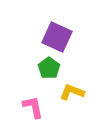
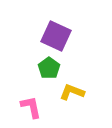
purple square: moved 1 px left, 1 px up
pink L-shape: moved 2 px left
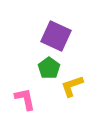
yellow L-shape: moved 6 px up; rotated 40 degrees counterclockwise
pink L-shape: moved 6 px left, 8 px up
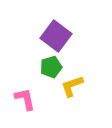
purple square: rotated 12 degrees clockwise
green pentagon: moved 2 px right, 1 px up; rotated 20 degrees clockwise
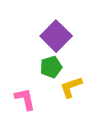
purple square: rotated 8 degrees clockwise
yellow L-shape: moved 1 px left, 1 px down
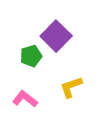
green pentagon: moved 20 px left, 11 px up
pink L-shape: rotated 40 degrees counterclockwise
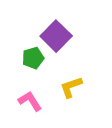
green pentagon: moved 2 px right, 2 px down
pink L-shape: moved 5 px right, 2 px down; rotated 20 degrees clockwise
